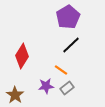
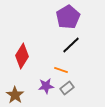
orange line: rotated 16 degrees counterclockwise
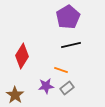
black line: rotated 30 degrees clockwise
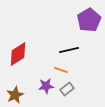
purple pentagon: moved 21 px right, 3 px down
black line: moved 2 px left, 5 px down
red diamond: moved 4 px left, 2 px up; rotated 25 degrees clockwise
gray rectangle: moved 1 px down
brown star: rotated 12 degrees clockwise
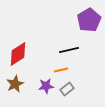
orange line: rotated 32 degrees counterclockwise
brown star: moved 11 px up
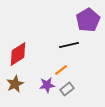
purple pentagon: moved 1 px left
black line: moved 5 px up
orange line: rotated 24 degrees counterclockwise
purple star: moved 1 px right, 1 px up
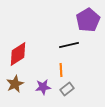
orange line: rotated 56 degrees counterclockwise
purple star: moved 4 px left, 2 px down
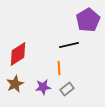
orange line: moved 2 px left, 2 px up
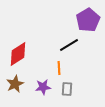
black line: rotated 18 degrees counterclockwise
gray rectangle: rotated 48 degrees counterclockwise
